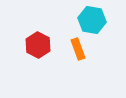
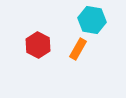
orange rectangle: rotated 50 degrees clockwise
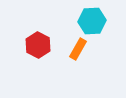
cyan hexagon: moved 1 px down; rotated 12 degrees counterclockwise
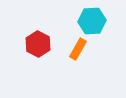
red hexagon: moved 1 px up
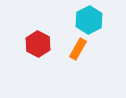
cyan hexagon: moved 3 px left, 1 px up; rotated 24 degrees counterclockwise
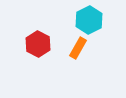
orange rectangle: moved 1 px up
